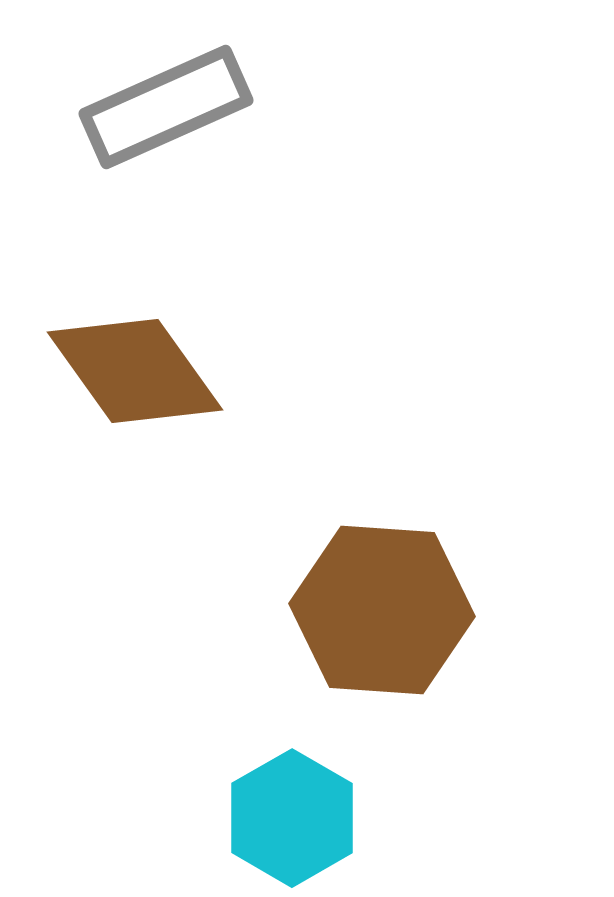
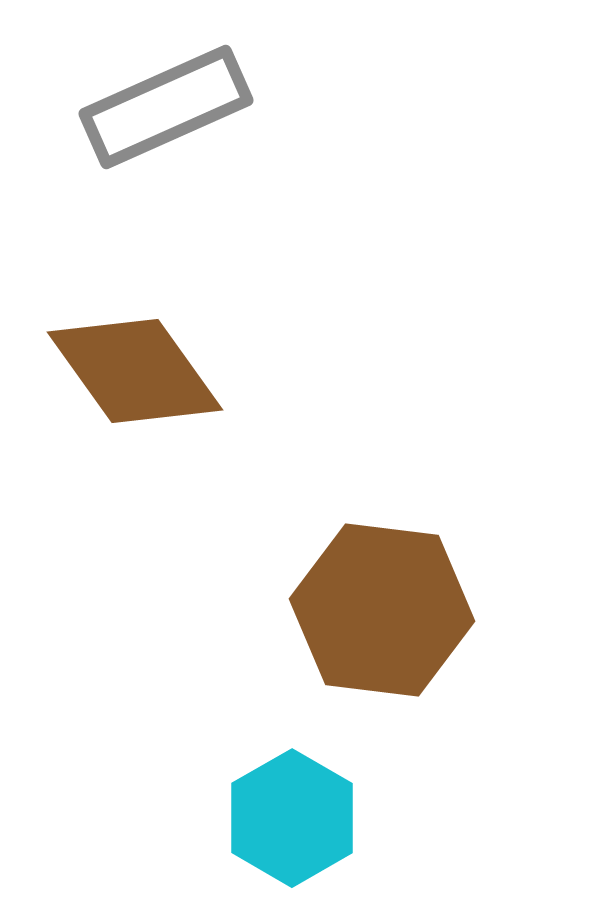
brown hexagon: rotated 3 degrees clockwise
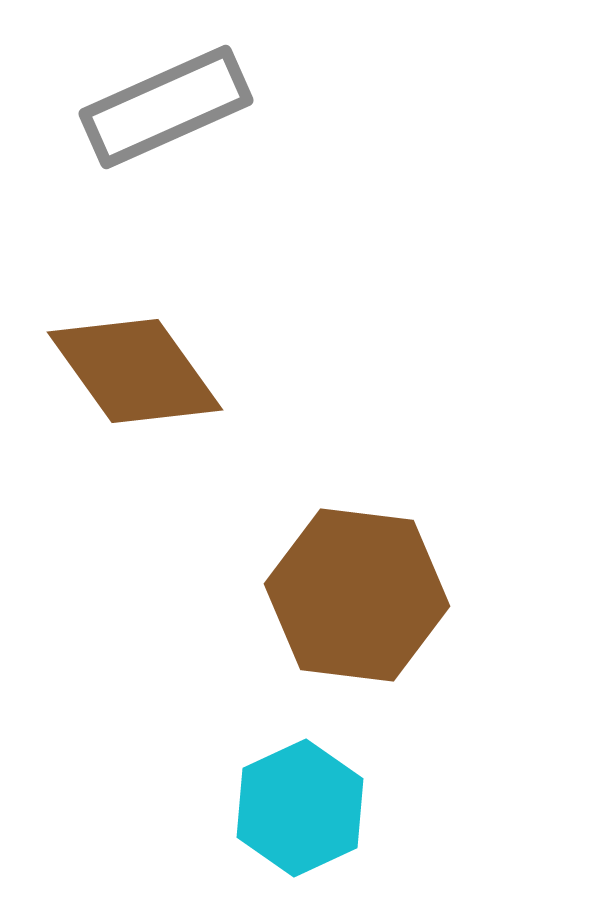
brown hexagon: moved 25 px left, 15 px up
cyan hexagon: moved 8 px right, 10 px up; rotated 5 degrees clockwise
